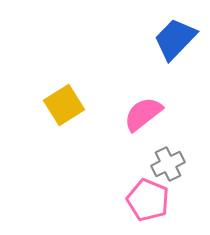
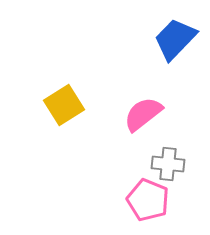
gray cross: rotated 32 degrees clockwise
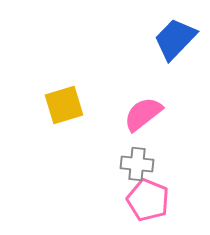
yellow square: rotated 15 degrees clockwise
gray cross: moved 31 px left
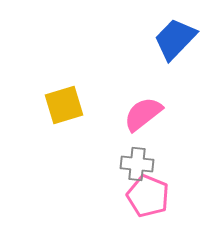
pink pentagon: moved 4 px up
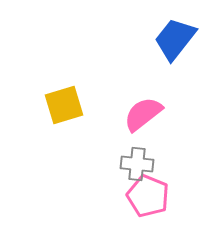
blue trapezoid: rotated 6 degrees counterclockwise
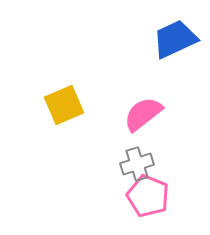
blue trapezoid: rotated 27 degrees clockwise
yellow square: rotated 6 degrees counterclockwise
gray cross: rotated 24 degrees counterclockwise
